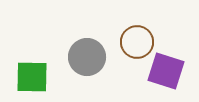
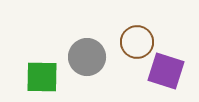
green square: moved 10 px right
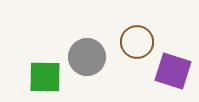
purple square: moved 7 px right
green square: moved 3 px right
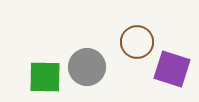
gray circle: moved 10 px down
purple square: moved 1 px left, 2 px up
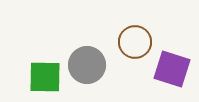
brown circle: moved 2 px left
gray circle: moved 2 px up
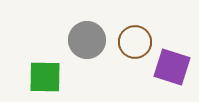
gray circle: moved 25 px up
purple square: moved 2 px up
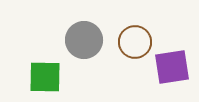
gray circle: moved 3 px left
purple square: rotated 27 degrees counterclockwise
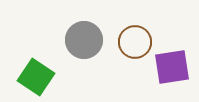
green square: moved 9 px left; rotated 33 degrees clockwise
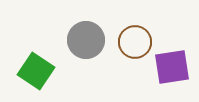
gray circle: moved 2 px right
green square: moved 6 px up
